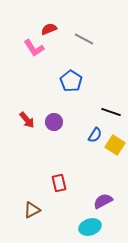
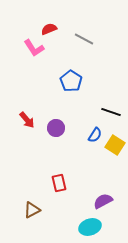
purple circle: moved 2 px right, 6 px down
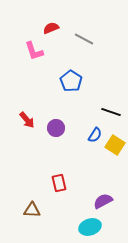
red semicircle: moved 2 px right, 1 px up
pink L-shape: moved 3 px down; rotated 15 degrees clockwise
brown triangle: rotated 30 degrees clockwise
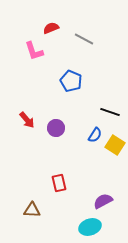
blue pentagon: rotated 10 degrees counterclockwise
black line: moved 1 px left
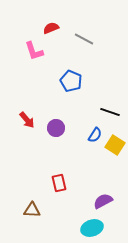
cyan ellipse: moved 2 px right, 1 px down
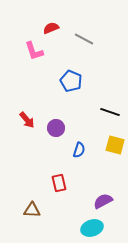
blue semicircle: moved 16 px left, 15 px down; rotated 14 degrees counterclockwise
yellow square: rotated 18 degrees counterclockwise
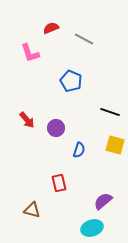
pink L-shape: moved 4 px left, 2 px down
purple semicircle: rotated 12 degrees counterclockwise
brown triangle: rotated 12 degrees clockwise
